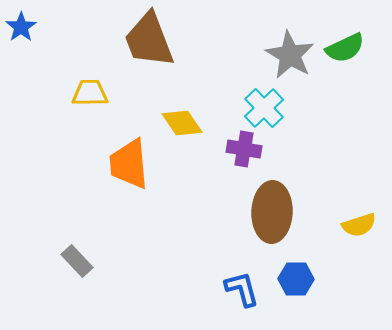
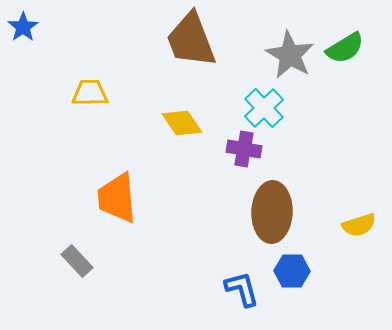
blue star: moved 2 px right
brown trapezoid: moved 42 px right
green semicircle: rotated 6 degrees counterclockwise
orange trapezoid: moved 12 px left, 34 px down
blue hexagon: moved 4 px left, 8 px up
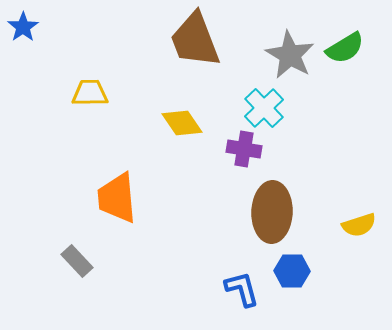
brown trapezoid: moved 4 px right
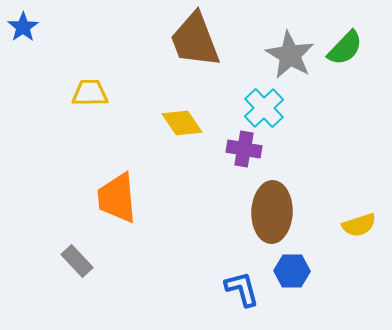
green semicircle: rotated 15 degrees counterclockwise
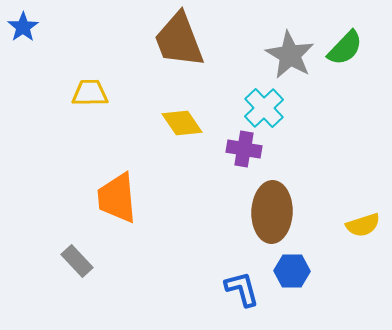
brown trapezoid: moved 16 px left
yellow semicircle: moved 4 px right
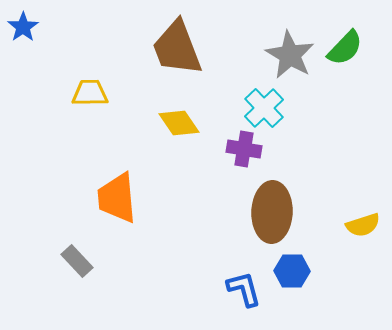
brown trapezoid: moved 2 px left, 8 px down
yellow diamond: moved 3 px left
blue L-shape: moved 2 px right
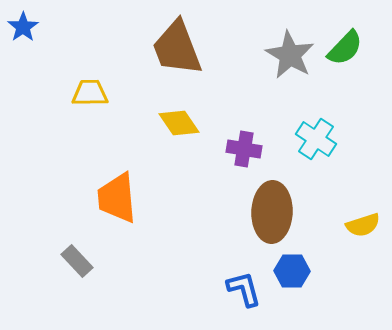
cyan cross: moved 52 px right, 31 px down; rotated 12 degrees counterclockwise
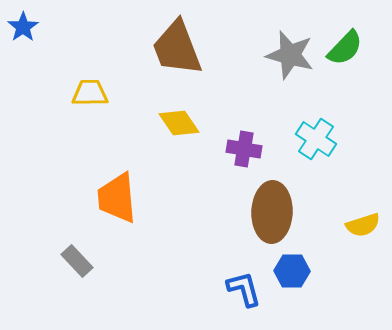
gray star: rotated 15 degrees counterclockwise
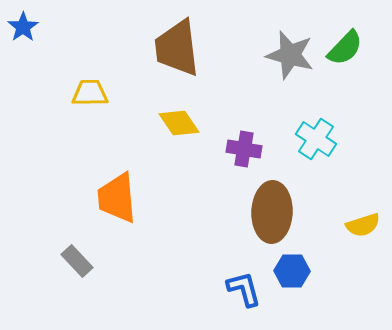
brown trapezoid: rotated 14 degrees clockwise
